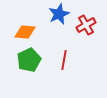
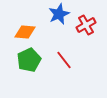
red line: rotated 48 degrees counterclockwise
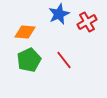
red cross: moved 1 px right, 3 px up
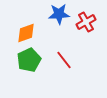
blue star: rotated 20 degrees clockwise
red cross: moved 1 px left
orange diamond: moved 1 px right, 1 px down; rotated 25 degrees counterclockwise
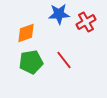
green pentagon: moved 2 px right, 2 px down; rotated 15 degrees clockwise
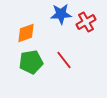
blue star: moved 2 px right
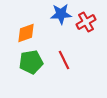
red line: rotated 12 degrees clockwise
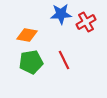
orange diamond: moved 1 px right, 2 px down; rotated 30 degrees clockwise
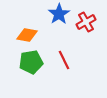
blue star: moved 2 px left; rotated 30 degrees counterclockwise
